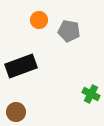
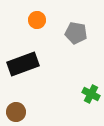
orange circle: moved 2 px left
gray pentagon: moved 7 px right, 2 px down
black rectangle: moved 2 px right, 2 px up
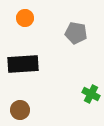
orange circle: moved 12 px left, 2 px up
black rectangle: rotated 16 degrees clockwise
brown circle: moved 4 px right, 2 px up
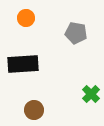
orange circle: moved 1 px right
green cross: rotated 18 degrees clockwise
brown circle: moved 14 px right
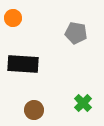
orange circle: moved 13 px left
black rectangle: rotated 8 degrees clockwise
green cross: moved 8 px left, 9 px down
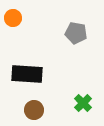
black rectangle: moved 4 px right, 10 px down
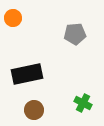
gray pentagon: moved 1 px left, 1 px down; rotated 15 degrees counterclockwise
black rectangle: rotated 16 degrees counterclockwise
green cross: rotated 18 degrees counterclockwise
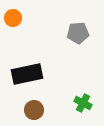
gray pentagon: moved 3 px right, 1 px up
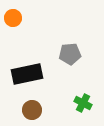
gray pentagon: moved 8 px left, 21 px down
brown circle: moved 2 px left
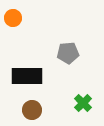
gray pentagon: moved 2 px left, 1 px up
black rectangle: moved 2 px down; rotated 12 degrees clockwise
green cross: rotated 18 degrees clockwise
